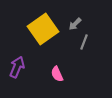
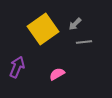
gray line: rotated 63 degrees clockwise
pink semicircle: rotated 84 degrees clockwise
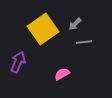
purple arrow: moved 1 px right, 5 px up
pink semicircle: moved 5 px right
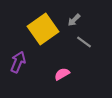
gray arrow: moved 1 px left, 4 px up
gray line: rotated 42 degrees clockwise
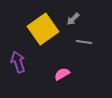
gray arrow: moved 1 px left, 1 px up
gray line: rotated 28 degrees counterclockwise
purple arrow: rotated 40 degrees counterclockwise
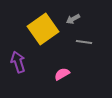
gray arrow: rotated 16 degrees clockwise
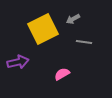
yellow square: rotated 8 degrees clockwise
purple arrow: rotated 95 degrees clockwise
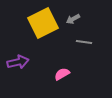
yellow square: moved 6 px up
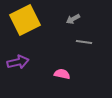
yellow square: moved 18 px left, 3 px up
pink semicircle: rotated 42 degrees clockwise
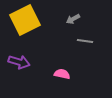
gray line: moved 1 px right, 1 px up
purple arrow: moved 1 px right; rotated 30 degrees clockwise
